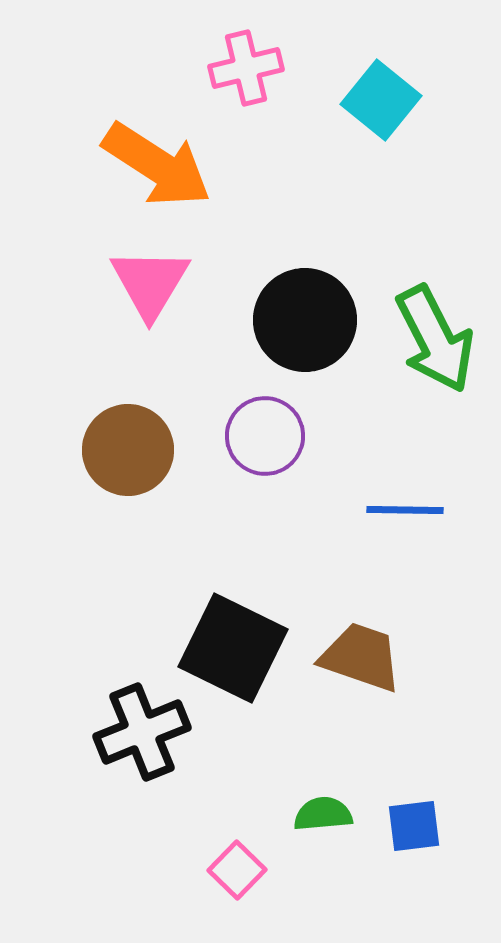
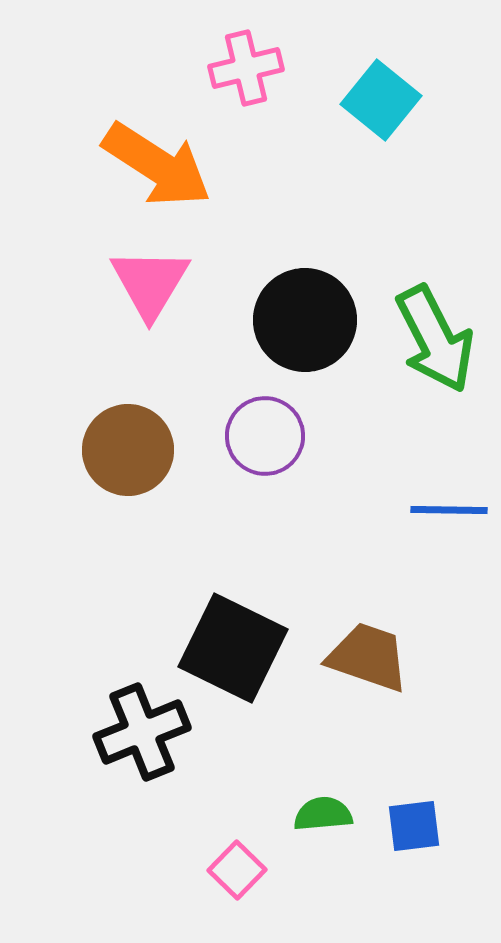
blue line: moved 44 px right
brown trapezoid: moved 7 px right
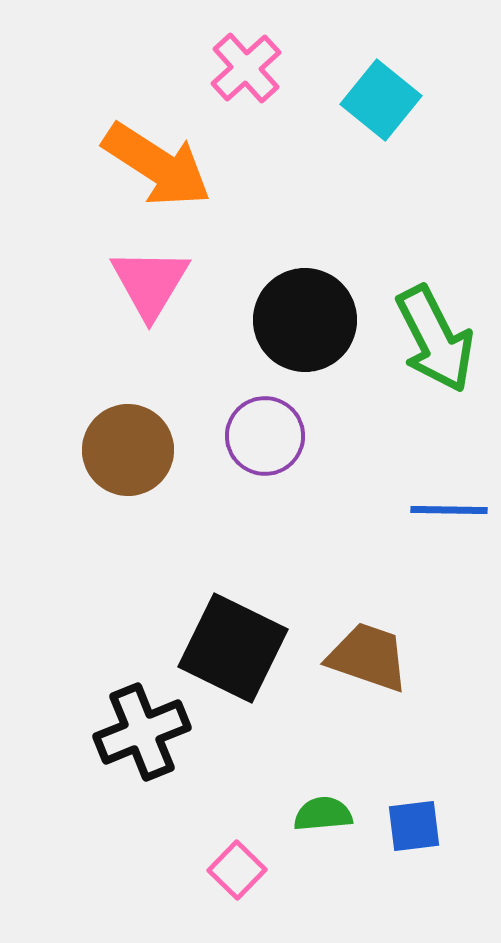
pink cross: rotated 28 degrees counterclockwise
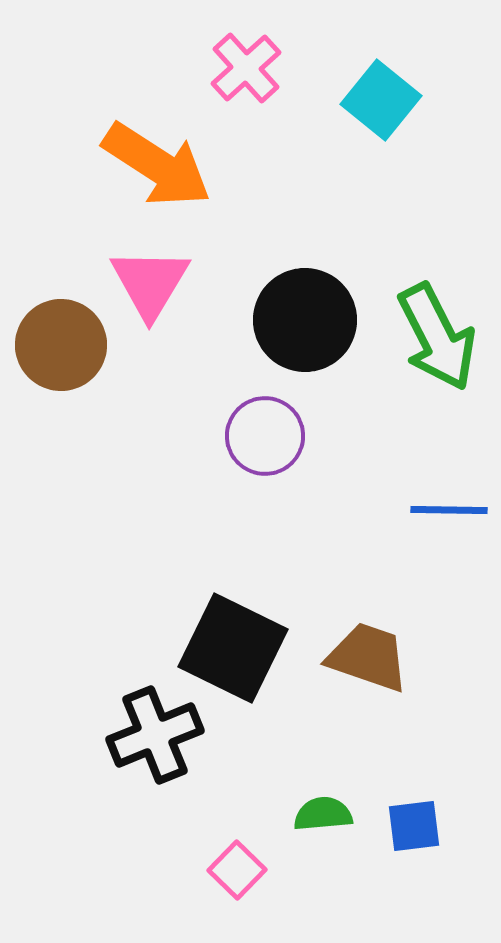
green arrow: moved 2 px right, 2 px up
brown circle: moved 67 px left, 105 px up
black cross: moved 13 px right, 3 px down
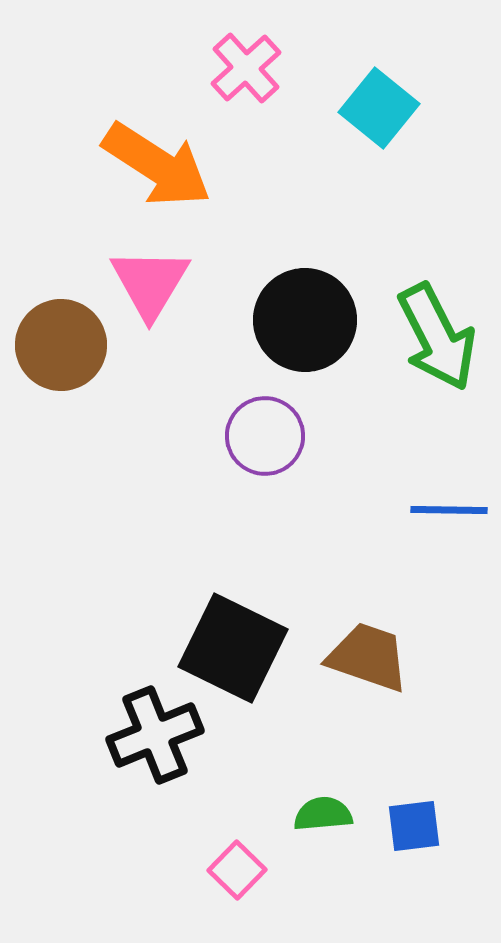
cyan square: moved 2 px left, 8 px down
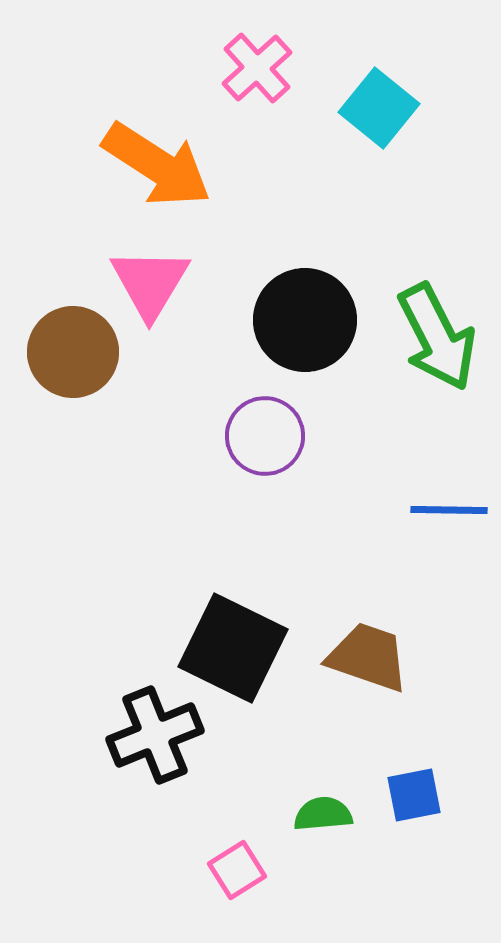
pink cross: moved 11 px right
brown circle: moved 12 px right, 7 px down
blue square: moved 31 px up; rotated 4 degrees counterclockwise
pink square: rotated 14 degrees clockwise
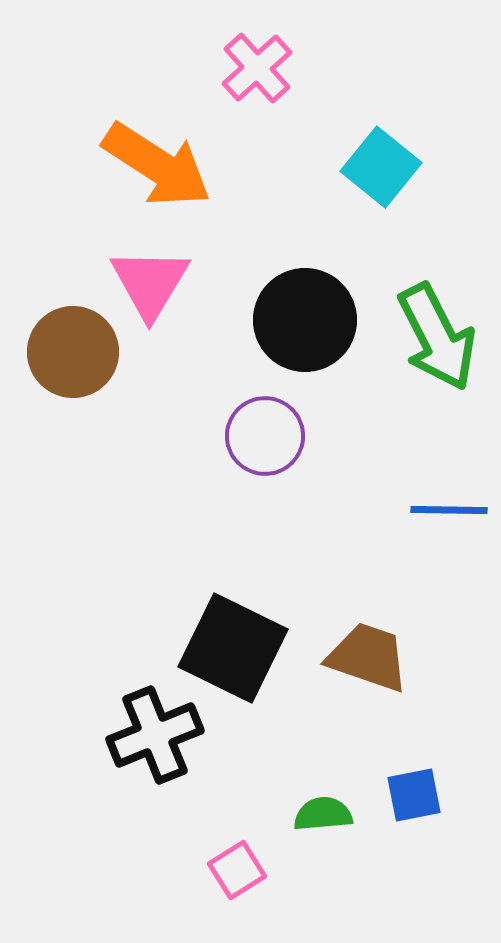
cyan square: moved 2 px right, 59 px down
